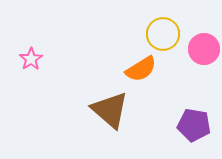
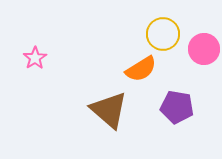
pink star: moved 4 px right, 1 px up
brown triangle: moved 1 px left
purple pentagon: moved 17 px left, 18 px up
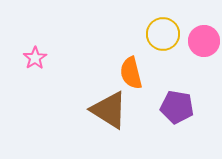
pink circle: moved 8 px up
orange semicircle: moved 10 px left, 4 px down; rotated 108 degrees clockwise
brown triangle: rotated 9 degrees counterclockwise
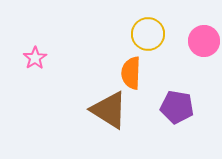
yellow circle: moved 15 px left
orange semicircle: rotated 16 degrees clockwise
